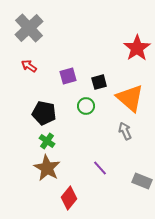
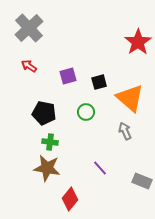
red star: moved 1 px right, 6 px up
green circle: moved 6 px down
green cross: moved 3 px right, 1 px down; rotated 28 degrees counterclockwise
brown star: rotated 20 degrees counterclockwise
red diamond: moved 1 px right, 1 px down
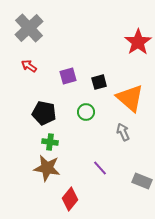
gray arrow: moved 2 px left, 1 px down
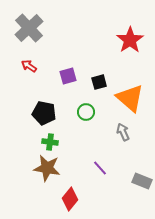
red star: moved 8 px left, 2 px up
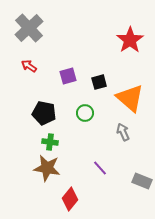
green circle: moved 1 px left, 1 px down
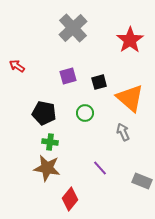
gray cross: moved 44 px right
red arrow: moved 12 px left
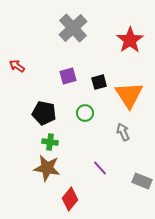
orange triangle: moved 1 px left, 3 px up; rotated 16 degrees clockwise
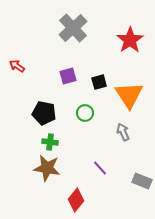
red diamond: moved 6 px right, 1 px down
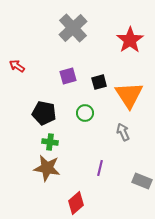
purple line: rotated 56 degrees clockwise
red diamond: moved 3 px down; rotated 10 degrees clockwise
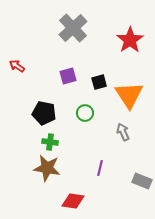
red diamond: moved 3 px left, 2 px up; rotated 50 degrees clockwise
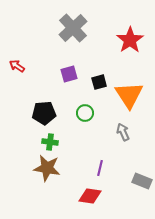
purple square: moved 1 px right, 2 px up
black pentagon: rotated 15 degrees counterclockwise
red diamond: moved 17 px right, 5 px up
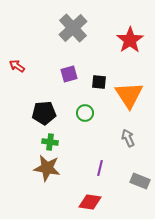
black square: rotated 21 degrees clockwise
gray arrow: moved 5 px right, 6 px down
gray rectangle: moved 2 px left
red diamond: moved 6 px down
